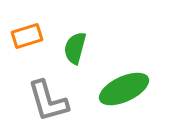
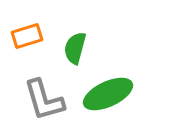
green ellipse: moved 16 px left, 5 px down
gray L-shape: moved 4 px left, 1 px up
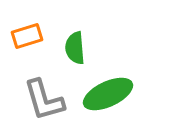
green semicircle: rotated 20 degrees counterclockwise
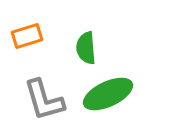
green semicircle: moved 11 px right
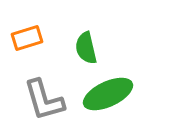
orange rectangle: moved 2 px down
green semicircle: rotated 8 degrees counterclockwise
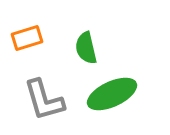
green ellipse: moved 4 px right
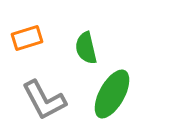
green ellipse: rotated 36 degrees counterclockwise
gray L-shape: rotated 12 degrees counterclockwise
